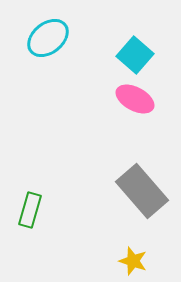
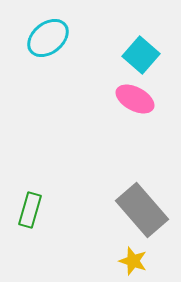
cyan square: moved 6 px right
gray rectangle: moved 19 px down
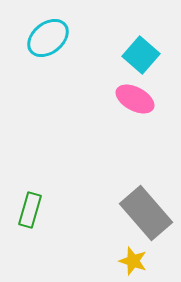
gray rectangle: moved 4 px right, 3 px down
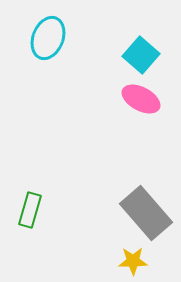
cyan ellipse: rotated 30 degrees counterclockwise
pink ellipse: moved 6 px right
yellow star: rotated 20 degrees counterclockwise
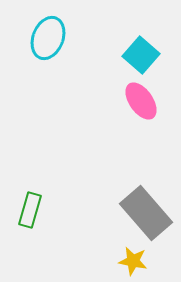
pink ellipse: moved 2 px down; rotated 27 degrees clockwise
yellow star: rotated 12 degrees clockwise
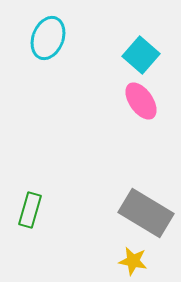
gray rectangle: rotated 18 degrees counterclockwise
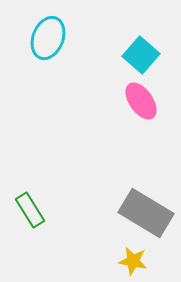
green rectangle: rotated 48 degrees counterclockwise
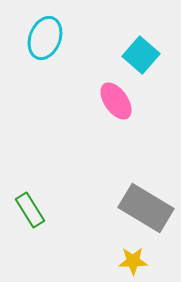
cyan ellipse: moved 3 px left
pink ellipse: moved 25 px left
gray rectangle: moved 5 px up
yellow star: rotated 12 degrees counterclockwise
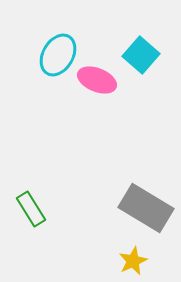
cyan ellipse: moved 13 px right, 17 px down; rotated 9 degrees clockwise
pink ellipse: moved 19 px left, 21 px up; rotated 33 degrees counterclockwise
green rectangle: moved 1 px right, 1 px up
yellow star: rotated 24 degrees counterclockwise
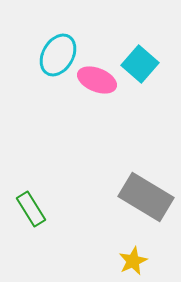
cyan square: moved 1 px left, 9 px down
gray rectangle: moved 11 px up
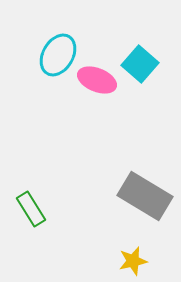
gray rectangle: moved 1 px left, 1 px up
yellow star: rotated 12 degrees clockwise
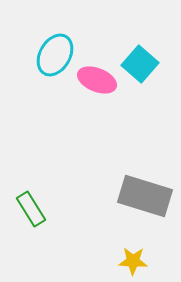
cyan ellipse: moved 3 px left
gray rectangle: rotated 14 degrees counterclockwise
yellow star: rotated 16 degrees clockwise
